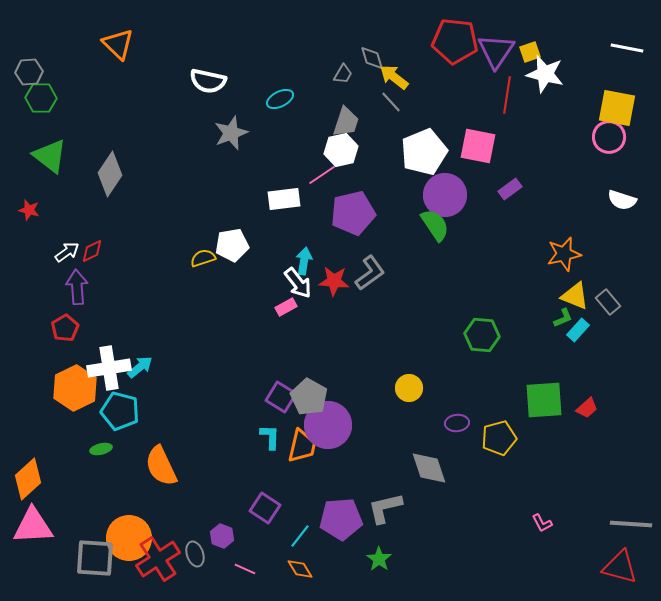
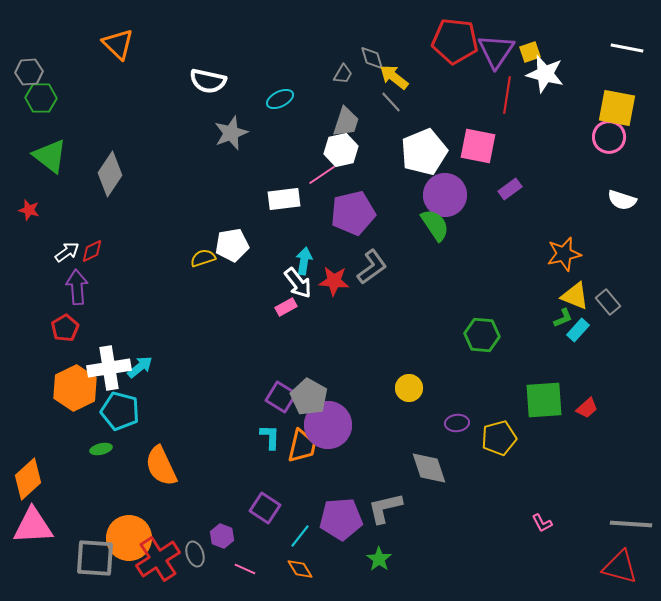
gray L-shape at (370, 273): moved 2 px right, 6 px up
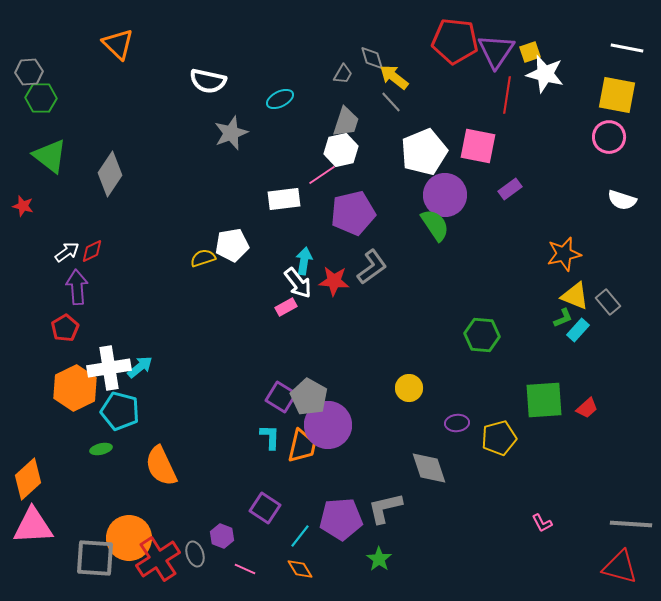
yellow square at (617, 108): moved 13 px up
red star at (29, 210): moved 6 px left, 4 px up
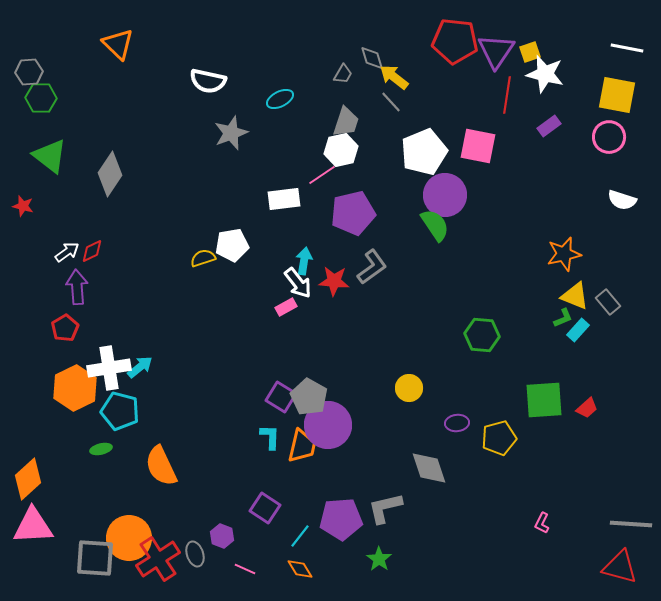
purple rectangle at (510, 189): moved 39 px right, 63 px up
pink L-shape at (542, 523): rotated 55 degrees clockwise
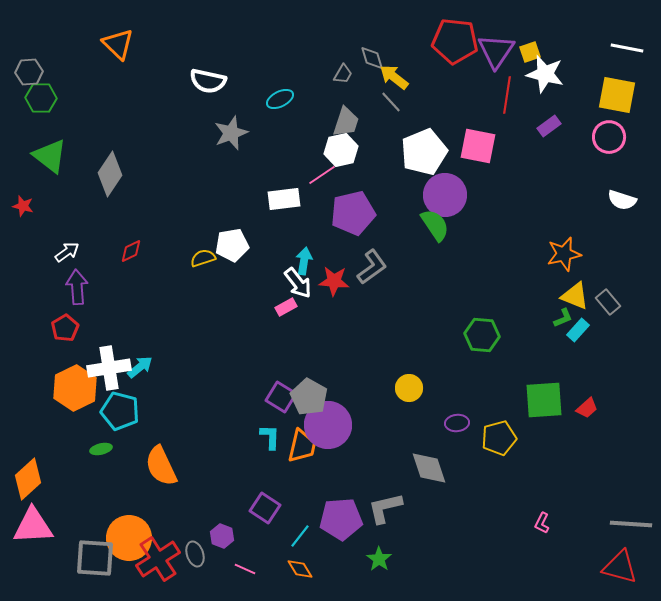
red diamond at (92, 251): moved 39 px right
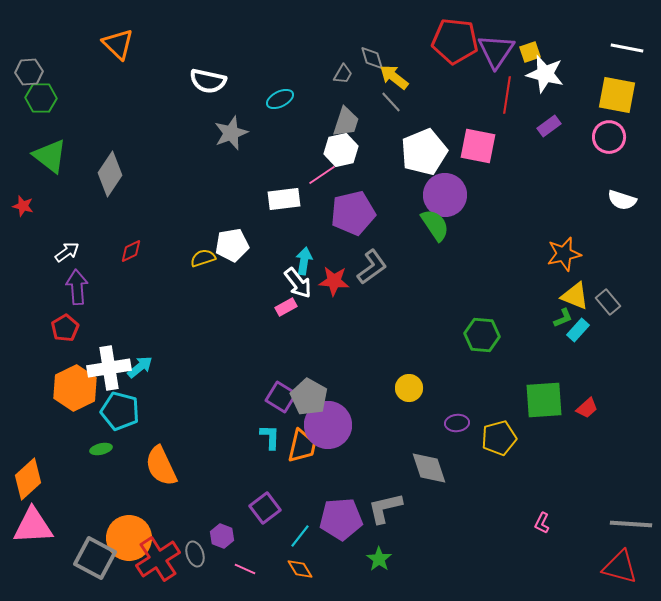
purple square at (265, 508): rotated 20 degrees clockwise
gray square at (95, 558): rotated 24 degrees clockwise
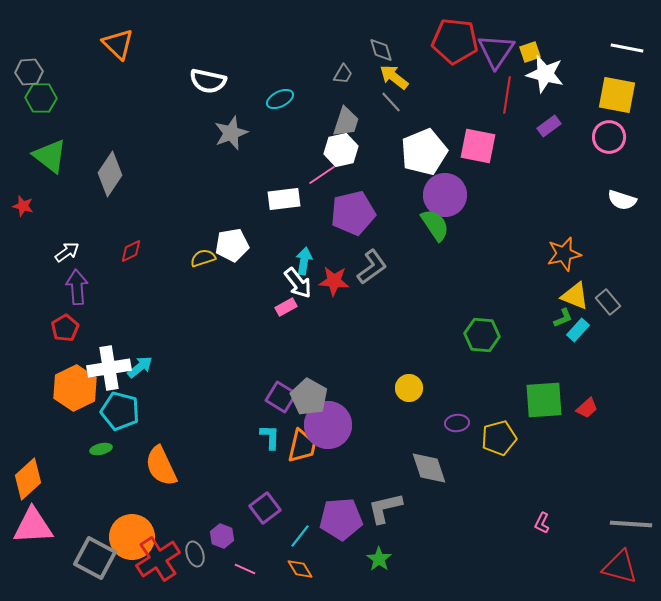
gray diamond at (372, 58): moved 9 px right, 8 px up
orange circle at (129, 538): moved 3 px right, 1 px up
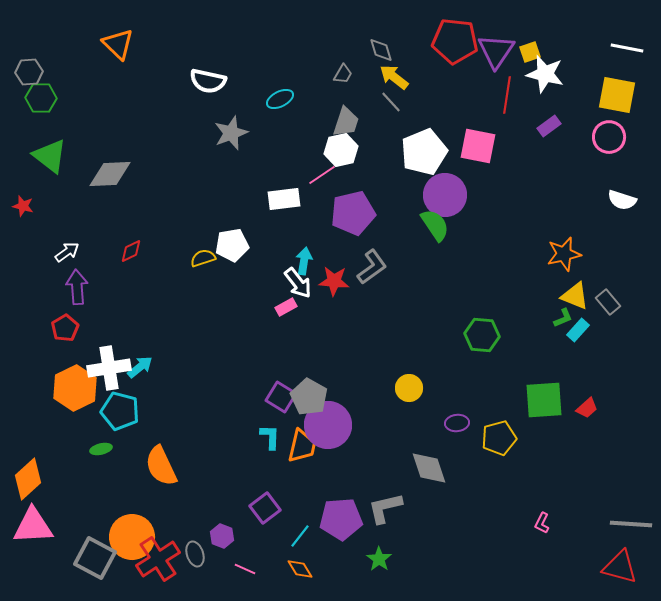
gray diamond at (110, 174): rotated 54 degrees clockwise
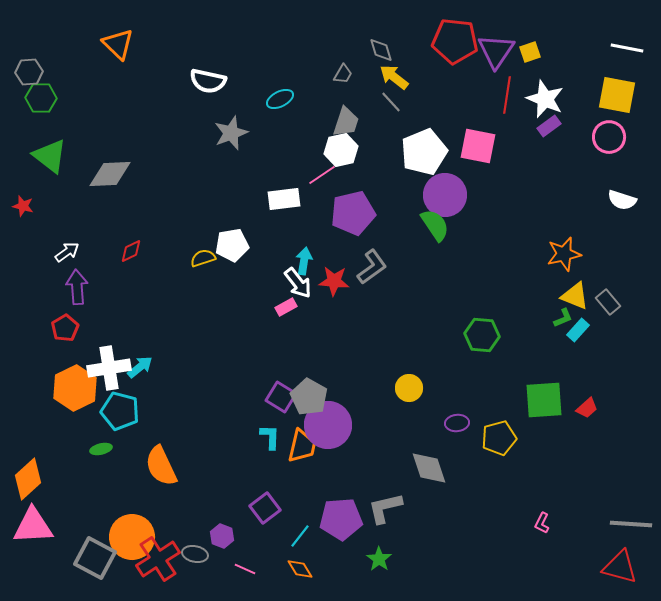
white star at (545, 74): moved 25 px down; rotated 9 degrees clockwise
gray ellipse at (195, 554): rotated 60 degrees counterclockwise
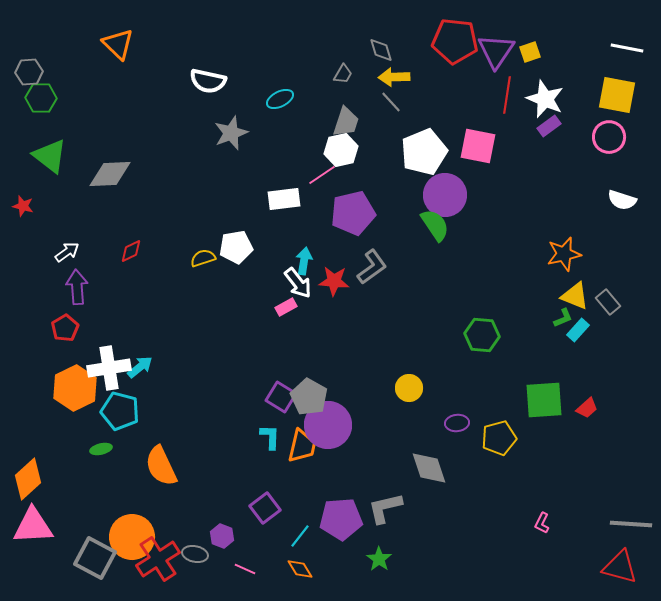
yellow arrow at (394, 77): rotated 40 degrees counterclockwise
white pentagon at (232, 245): moved 4 px right, 2 px down
